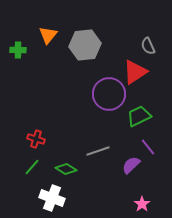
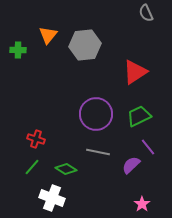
gray semicircle: moved 2 px left, 33 px up
purple circle: moved 13 px left, 20 px down
gray line: moved 1 px down; rotated 30 degrees clockwise
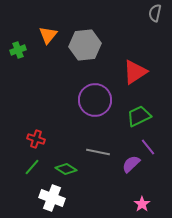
gray semicircle: moved 9 px right; rotated 36 degrees clockwise
green cross: rotated 21 degrees counterclockwise
purple circle: moved 1 px left, 14 px up
purple semicircle: moved 1 px up
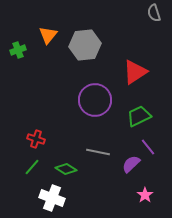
gray semicircle: moved 1 px left; rotated 30 degrees counterclockwise
pink star: moved 3 px right, 9 px up
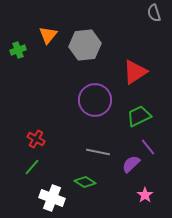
red cross: rotated 12 degrees clockwise
green diamond: moved 19 px right, 13 px down
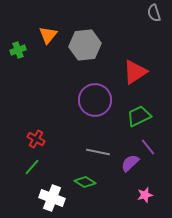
purple semicircle: moved 1 px left, 1 px up
pink star: rotated 21 degrees clockwise
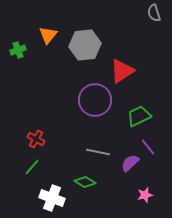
red triangle: moved 13 px left, 1 px up
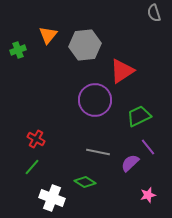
pink star: moved 3 px right
